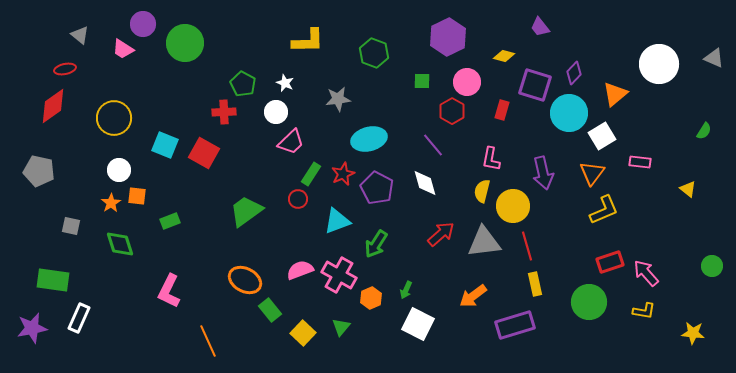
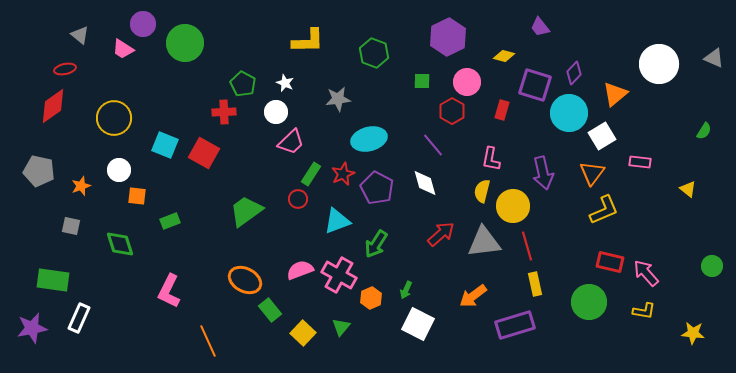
orange star at (111, 203): moved 30 px left, 17 px up; rotated 12 degrees clockwise
red rectangle at (610, 262): rotated 32 degrees clockwise
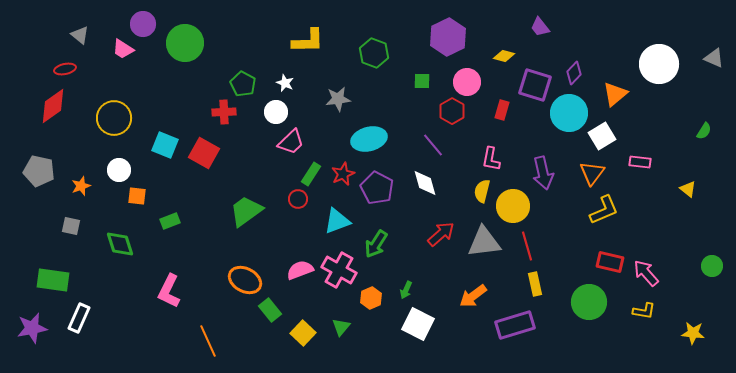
pink cross at (339, 275): moved 5 px up
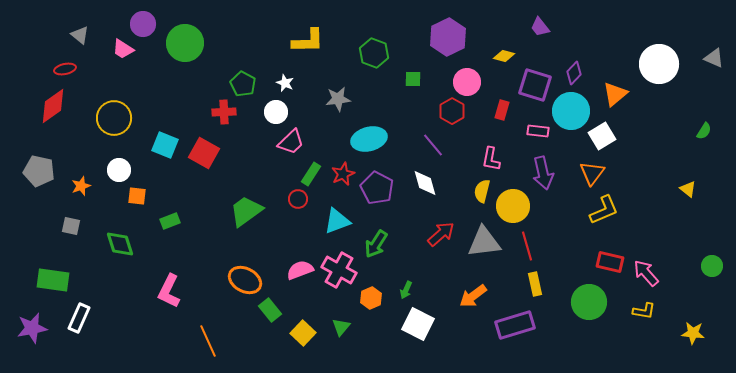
green square at (422, 81): moved 9 px left, 2 px up
cyan circle at (569, 113): moved 2 px right, 2 px up
pink rectangle at (640, 162): moved 102 px left, 31 px up
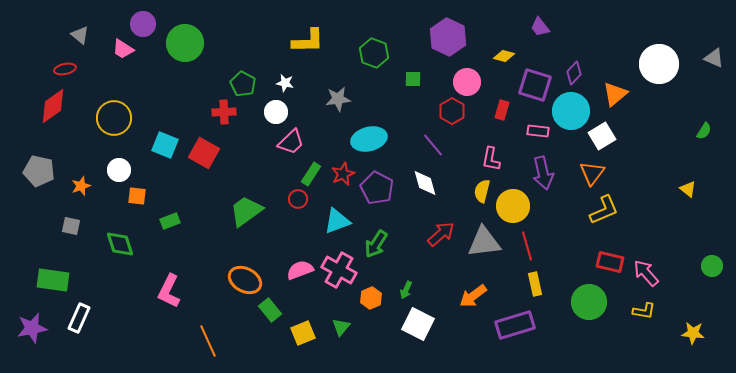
purple hexagon at (448, 37): rotated 9 degrees counterclockwise
white star at (285, 83): rotated 12 degrees counterclockwise
yellow square at (303, 333): rotated 25 degrees clockwise
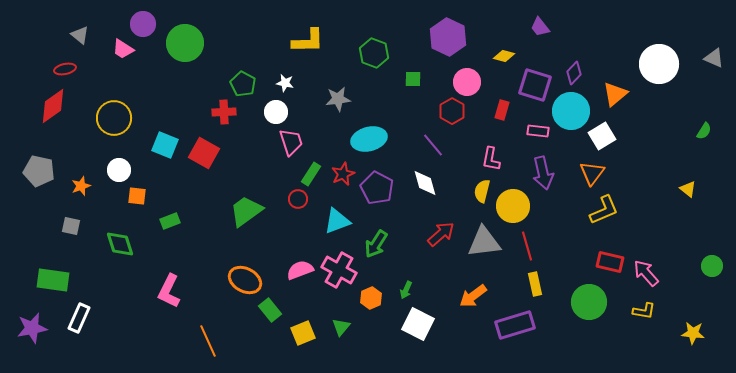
pink trapezoid at (291, 142): rotated 64 degrees counterclockwise
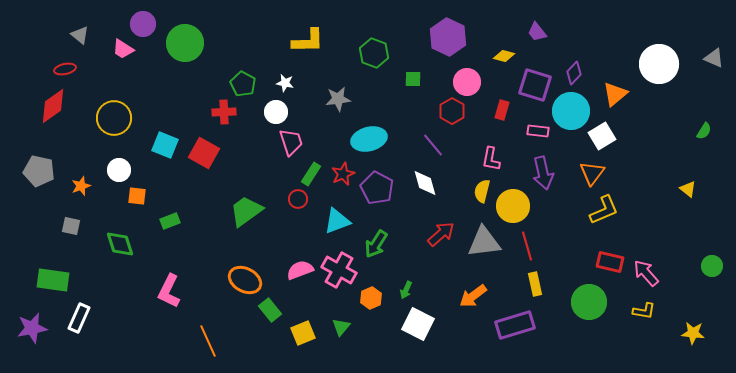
purple trapezoid at (540, 27): moved 3 px left, 5 px down
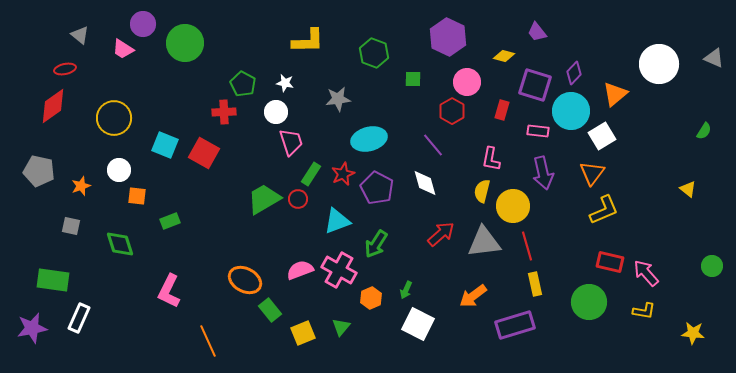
green trapezoid at (246, 211): moved 18 px right, 12 px up; rotated 6 degrees clockwise
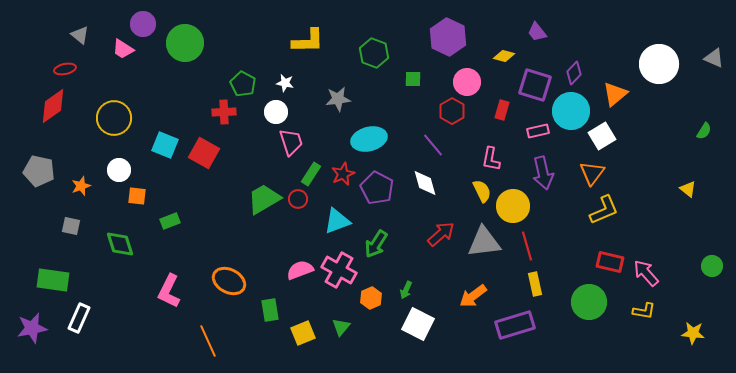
pink rectangle at (538, 131): rotated 20 degrees counterclockwise
yellow semicircle at (482, 191): rotated 140 degrees clockwise
orange ellipse at (245, 280): moved 16 px left, 1 px down
green rectangle at (270, 310): rotated 30 degrees clockwise
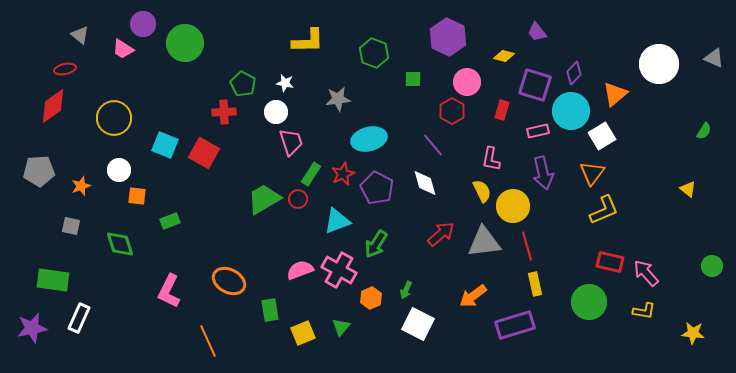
gray pentagon at (39, 171): rotated 16 degrees counterclockwise
